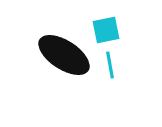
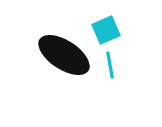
cyan square: rotated 12 degrees counterclockwise
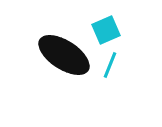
cyan line: rotated 32 degrees clockwise
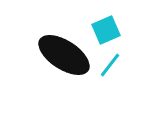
cyan line: rotated 16 degrees clockwise
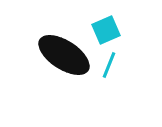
cyan line: moved 1 px left; rotated 16 degrees counterclockwise
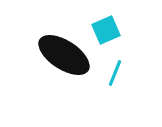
cyan line: moved 6 px right, 8 px down
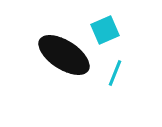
cyan square: moved 1 px left
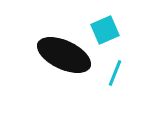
black ellipse: rotated 8 degrees counterclockwise
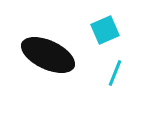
black ellipse: moved 16 px left
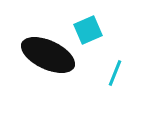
cyan square: moved 17 px left
